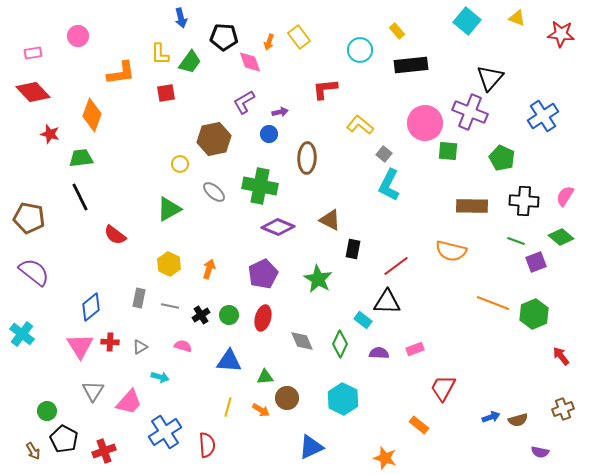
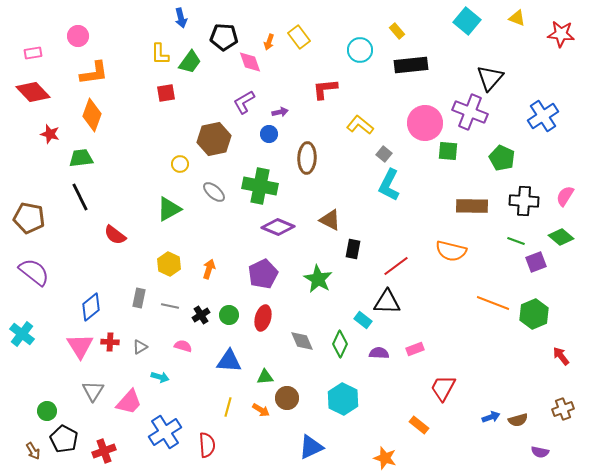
orange L-shape at (121, 73): moved 27 px left
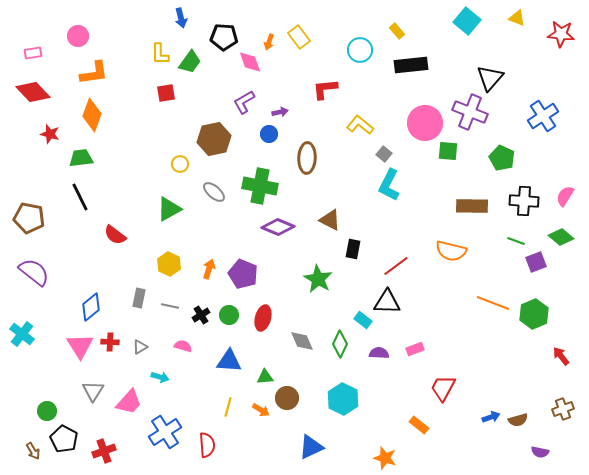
purple pentagon at (263, 274): moved 20 px left; rotated 24 degrees counterclockwise
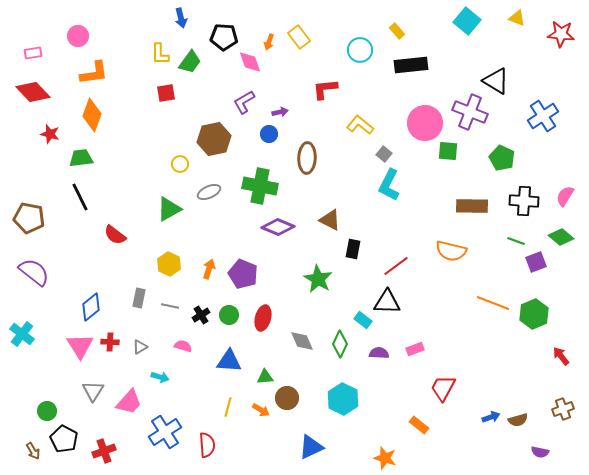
black triangle at (490, 78): moved 6 px right, 3 px down; rotated 40 degrees counterclockwise
gray ellipse at (214, 192): moved 5 px left; rotated 65 degrees counterclockwise
